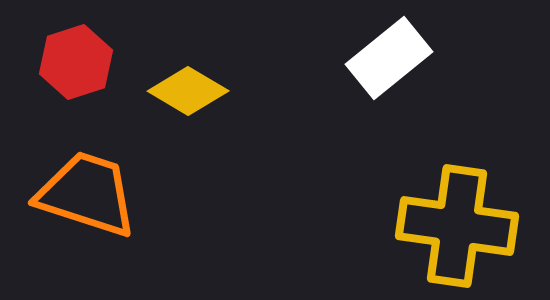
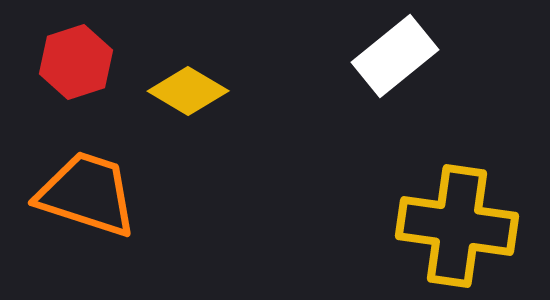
white rectangle: moved 6 px right, 2 px up
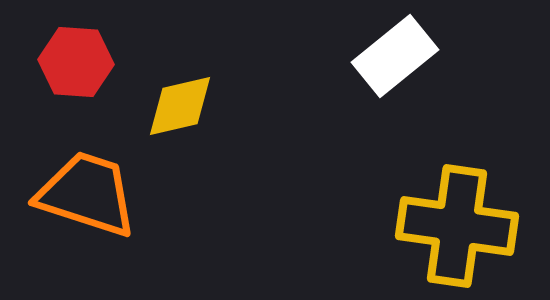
red hexagon: rotated 22 degrees clockwise
yellow diamond: moved 8 px left, 15 px down; rotated 44 degrees counterclockwise
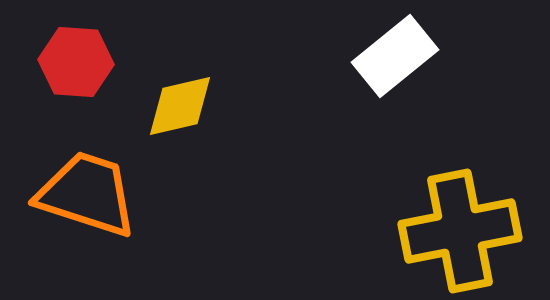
yellow cross: moved 3 px right, 5 px down; rotated 19 degrees counterclockwise
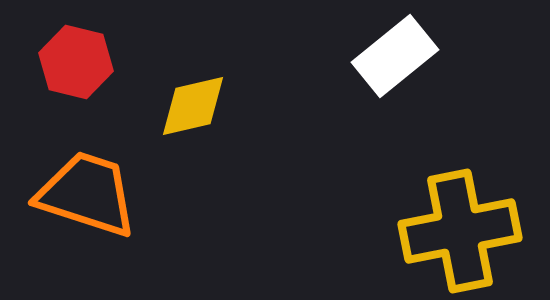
red hexagon: rotated 10 degrees clockwise
yellow diamond: moved 13 px right
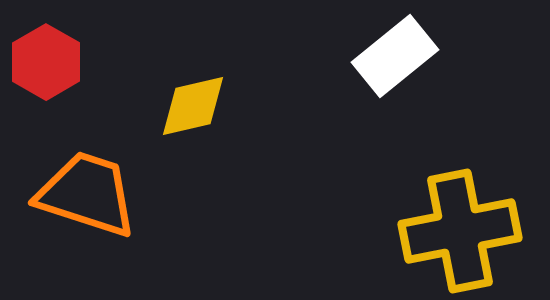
red hexagon: moved 30 px left; rotated 16 degrees clockwise
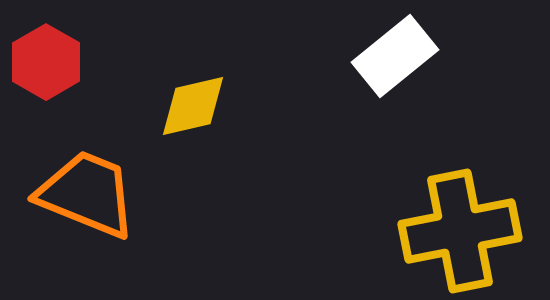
orange trapezoid: rotated 4 degrees clockwise
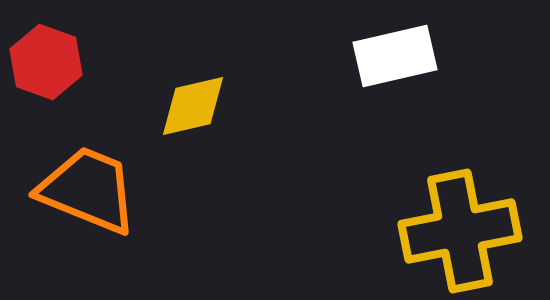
white rectangle: rotated 26 degrees clockwise
red hexagon: rotated 10 degrees counterclockwise
orange trapezoid: moved 1 px right, 4 px up
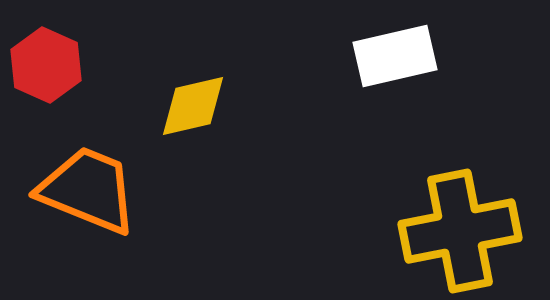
red hexagon: moved 3 px down; rotated 4 degrees clockwise
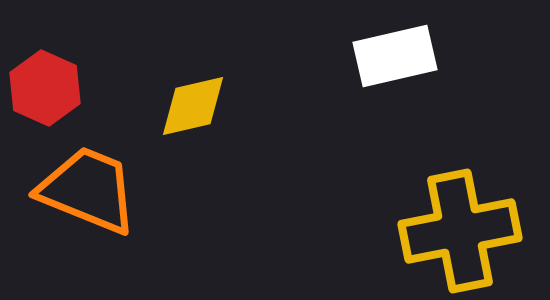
red hexagon: moved 1 px left, 23 px down
